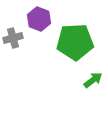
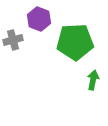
gray cross: moved 2 px down
green arrow: rotated 42 degrees counterclockwise
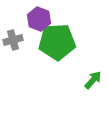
green pentagon: moved 18 px left
green arrow: rotated 30 degrees clockwise
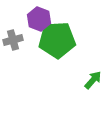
green pentagon: moved 2 px up
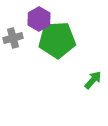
purple hexagon: rotated 10 degrees clockwise
gray cross: moved 2 px up
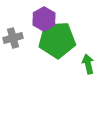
purple hexagon: moved 5 px right
green arrow: moved 5 px left, 16 px up; rotated 54 degrees counterclockwise
